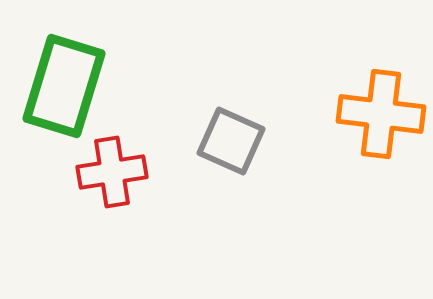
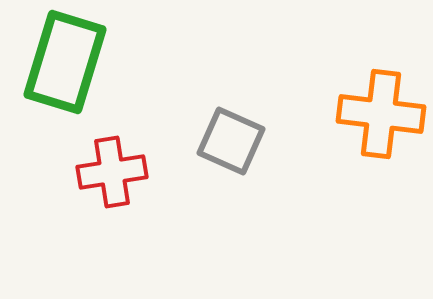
green rectangle: moved 1 px right, 24 px up
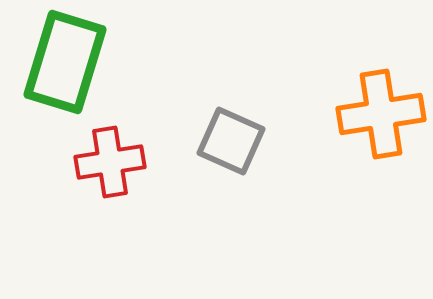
orange cross: rotated 16 degrees counterclockwise
red cross: moved 2 px left, 10 px up
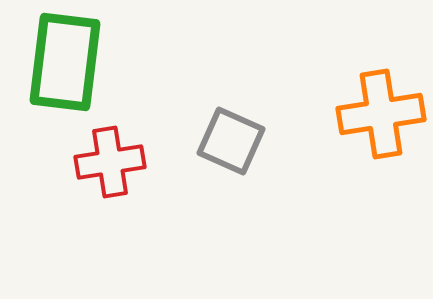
green rectangle: rotated 10 degrees counterclockwise
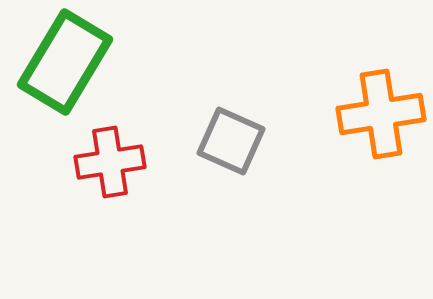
green rectangle: rotated 24 degrees clockwise
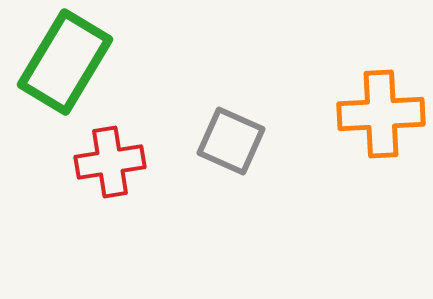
orange cross: rotated 6 degrees clockwise
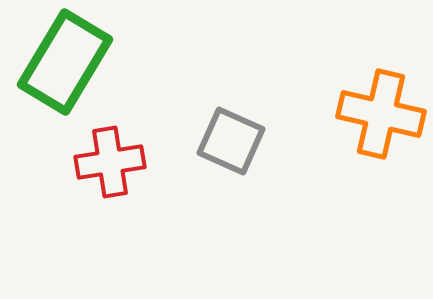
orange cross: rotated 16 degrees clockwise
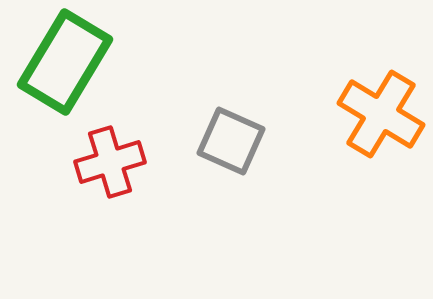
orange cross: rotated 18 degrees clockwise
red cross: rotated 8 degrees counterclockwise
